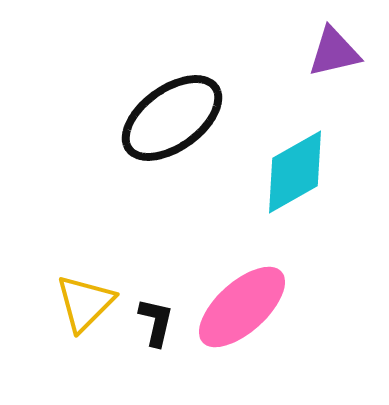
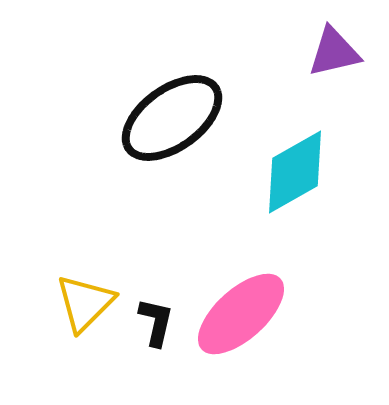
pink ellipse: moved 1 px left, 7 px down
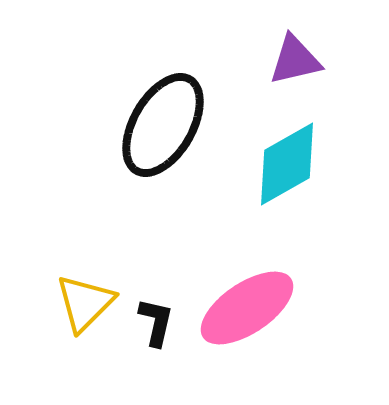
purple triangle: moved 39 px left, 8 px down
black ellipse: moved 9 px left, 7 px down; rotated 24 degrees counterclockwise
cyan diamond: moved 8 px left, 8 px up
pink ellipse: moved 6 px right, 6 px up; rotated 8 degrees clockwise
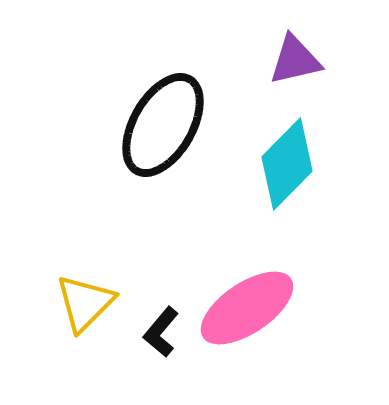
cyan diamond: rotated 16 degrees counterclockwise
black L-shape: moved 5 px right, 10 px down; rotated 153 degrees counterclockwise
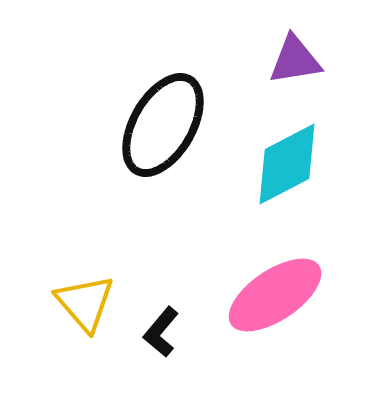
purple triangle: rotated 4 degrees clockwise
cyan diamond: rotated 18 degrees clockwise
yellow triangle: rotated 26 degrees counterclockwise
pink ellipse: moved 28 px right, 13 px up
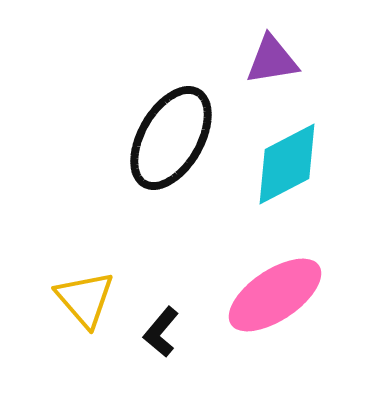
purple triangle: moved 23 px left
black ellipse: moved 8 px right, 13 px down
yellow triangle: moved 4 px up
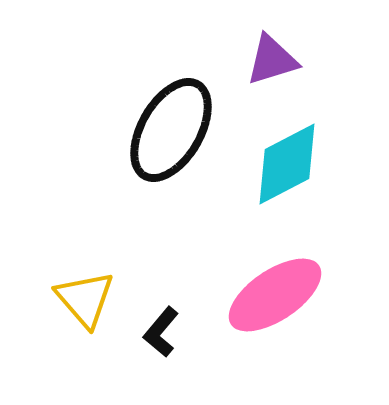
purple triangle: rotated 8 degrees counterclockwise
black ellipse: moved 8 px up
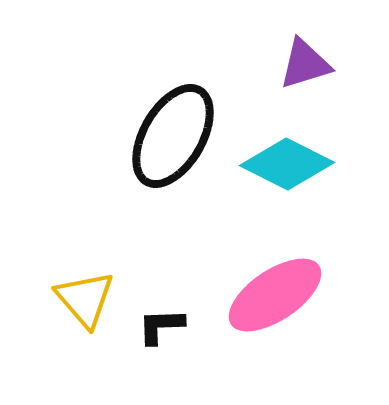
purple triangle: moved 33 px right, 4 px down
black ellipse: moved 2 px right, 6 px down
cyan diamond: rotated 54 degrees clockwise
black L-shape: moved 6 px up; rotated 48 degrees clockwise
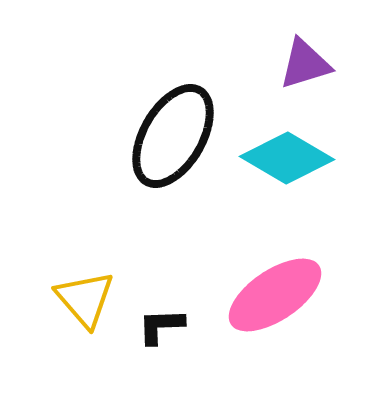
cyan diamond: moved 6 px up; rotated 4 degrees clockwise
